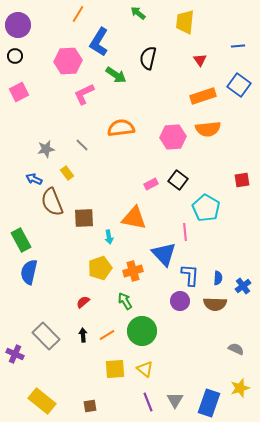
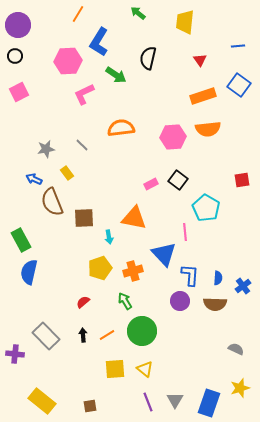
purple cross at (15, 354): rotated 18 degrees counterclockwise
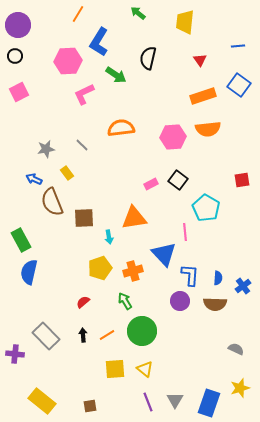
orange triangle at (134, 218): rotated 20 degrees counterclockwise
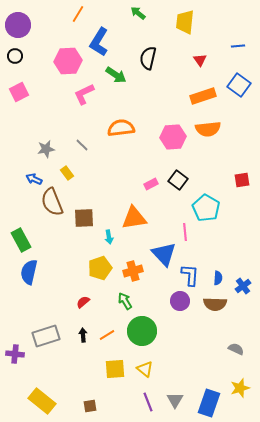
gray rectangle at (46, 336): rotated 64 degrees counterclockwise
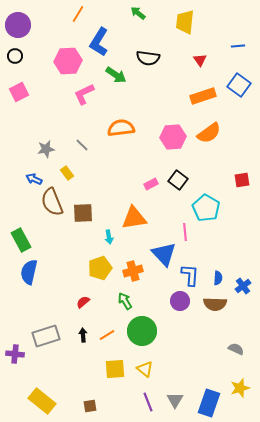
black semicircle at (148, 58): rotated 95 degrees counterclockwise
orange semicircle at (208, 129): moved 1 px right, 4 px down; rotated 30 degrees counterclockwise
brown square at (84, 218): moved 1 px left, 5 px up
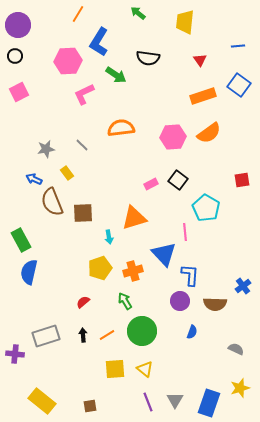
orange triangle at (134, 218): rotated 8 degrees counterclockwise
blue semicircle at (218, 278): moved 26 px left, 54 px down; rotated 16 degrees clockwise
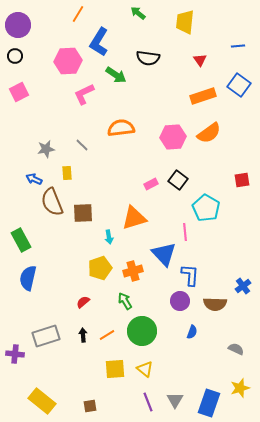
yellow rectangle at (67, 173): rotated 32 degrees clockwise
blue semicircle at (29, 272): moved 1 px left, 6 px down
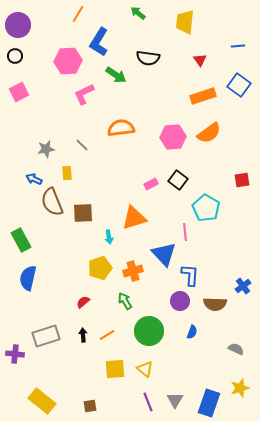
green circle at (142, 331): moved 7 px right
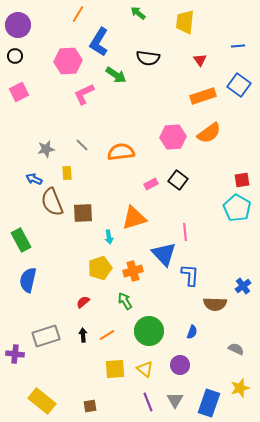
orange semicircle at (121, 128): moved 24 px down
cyan pentagon at (206, 208): moved 31 px right
blue semicircle at (28, 278): moved 2 px down
purple circle at (180, 301): moved 64 px down
